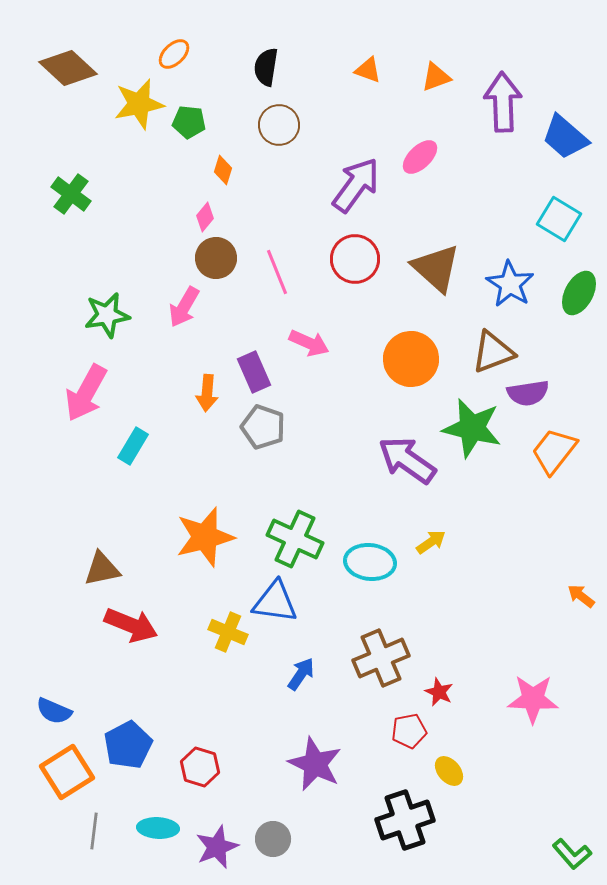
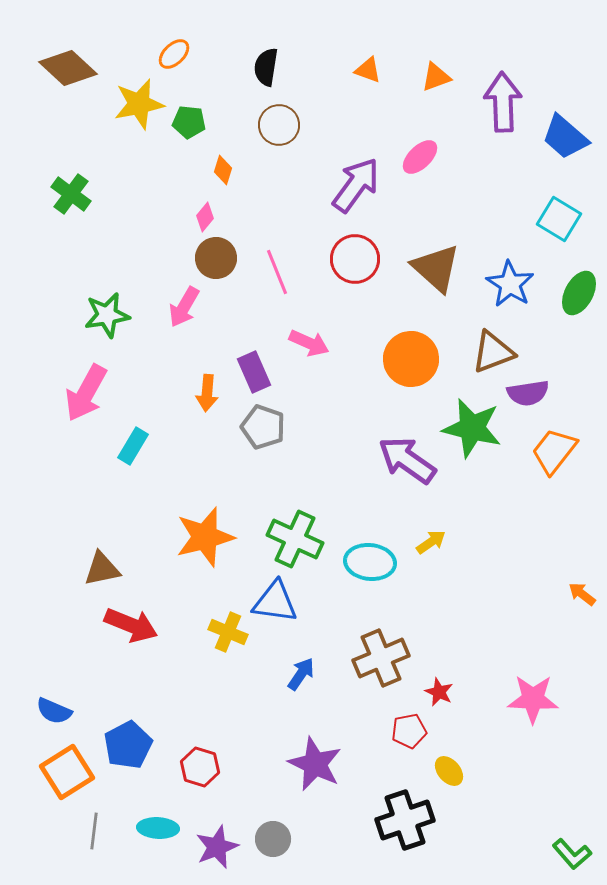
orange arrow at (581, 596): moved 1 px right, 2 px up
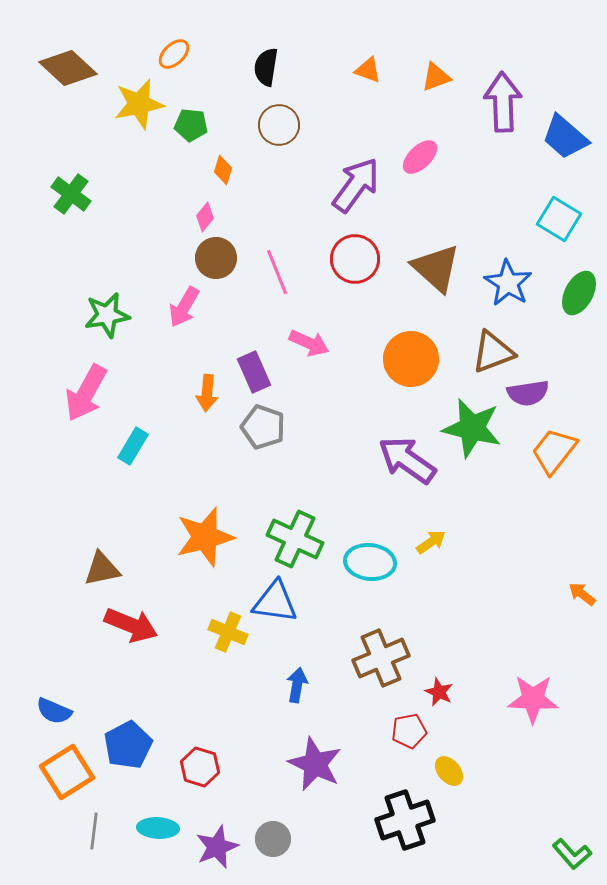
green pentagon at (189, 122): moved 2 px right, 3 px down
blue star at (510, 284): moved 2 px left, 1 px up
blue arrow at (301, 674): moved 4 px left, 11 px down; rotated 24 degrees counterclockwise
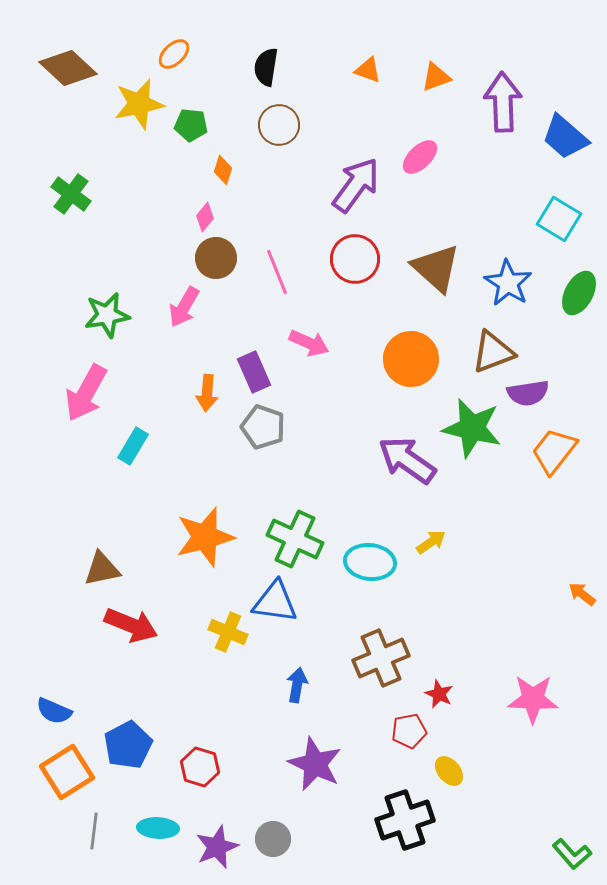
red star at (439, 692): moved 2 px down
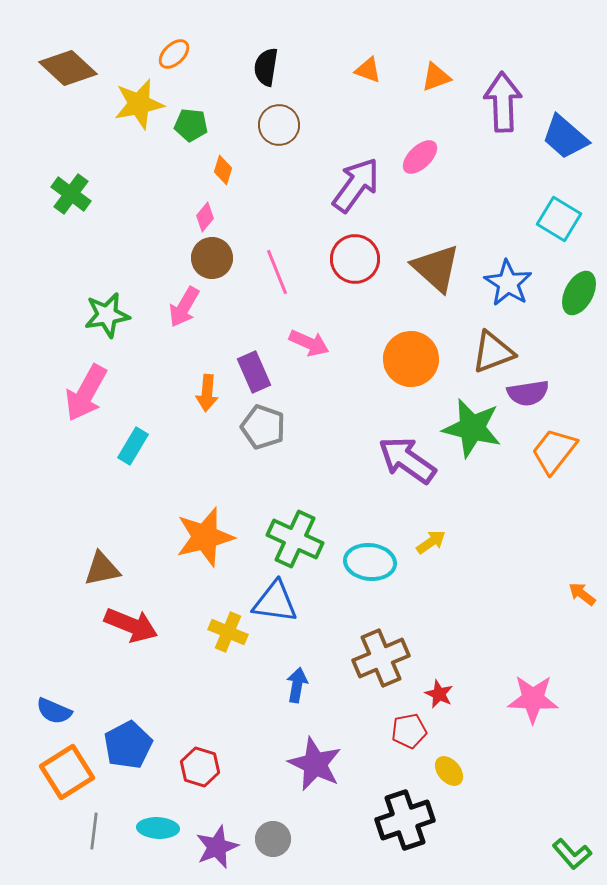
brown circle at (216, 258): moved 4 px left
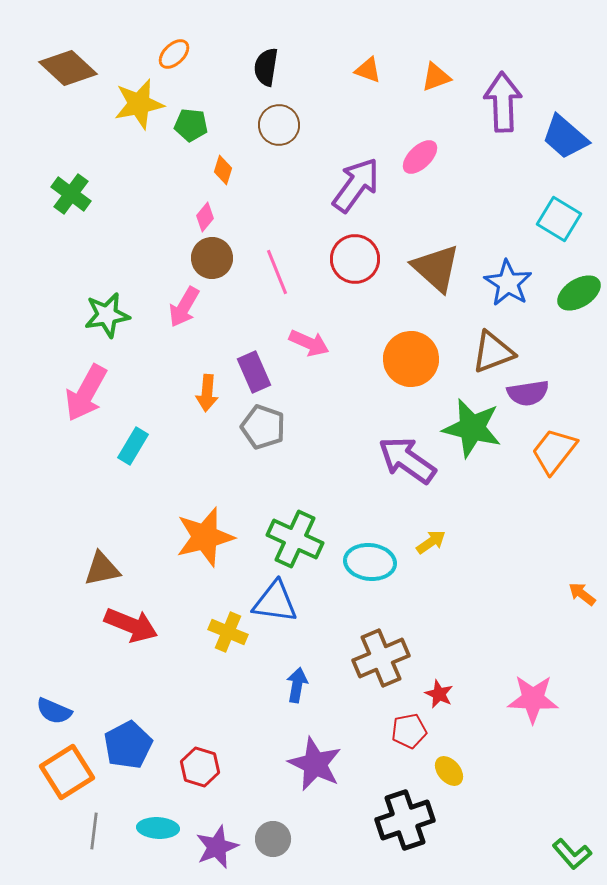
green ellipse at (579, 293): rotated 30 degrees clockwise
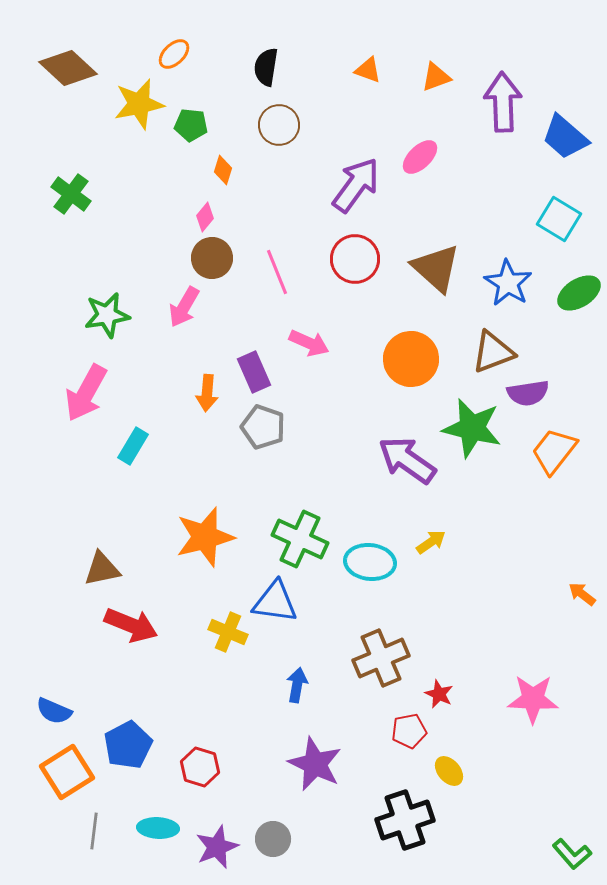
green cross at (295, 539): moved 5 px right
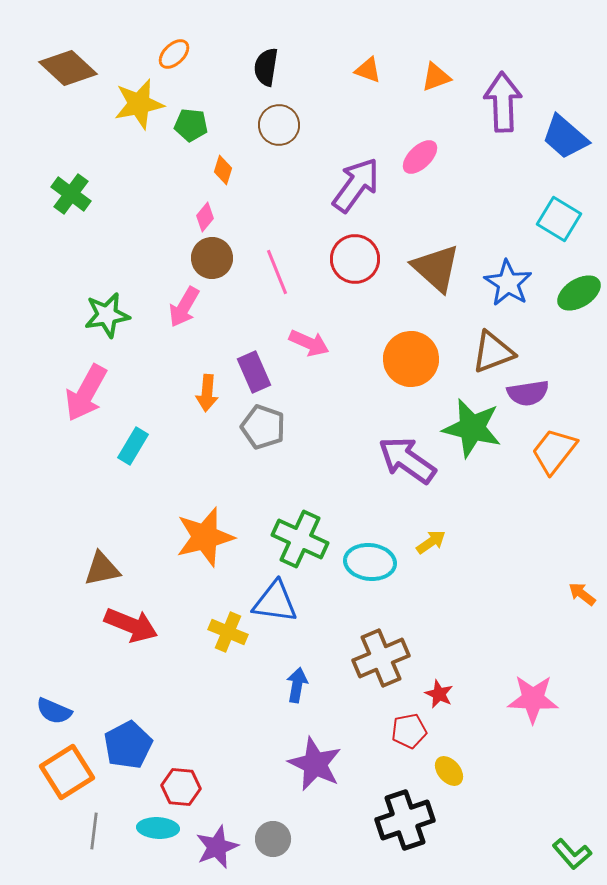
red hexagon at (200, 767): moved 19 px left, 20 px down; rotated 12 degrees counterclockwise
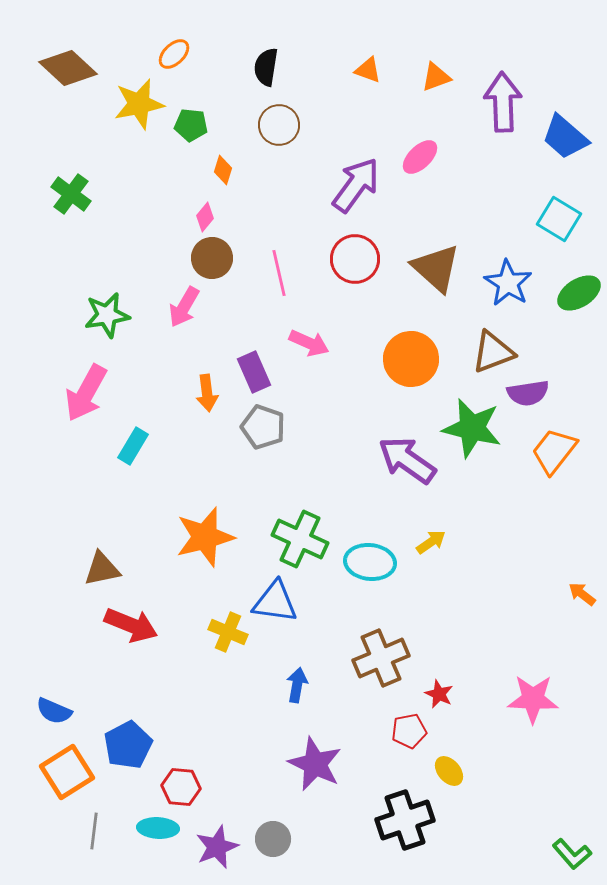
pink line at (277, 272): moved 2 px right, 1 px down; rotated 9 degrees clockwise
orange arrow at (207, 393): rotated 12 degrees counterclockwise
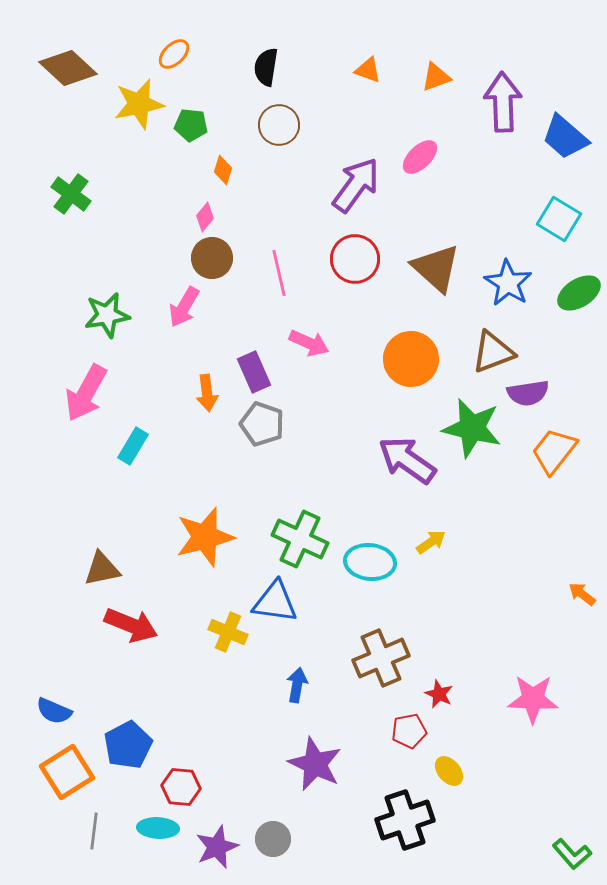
gray pentagon at (263, 427): moved 1 px left, 3 px up
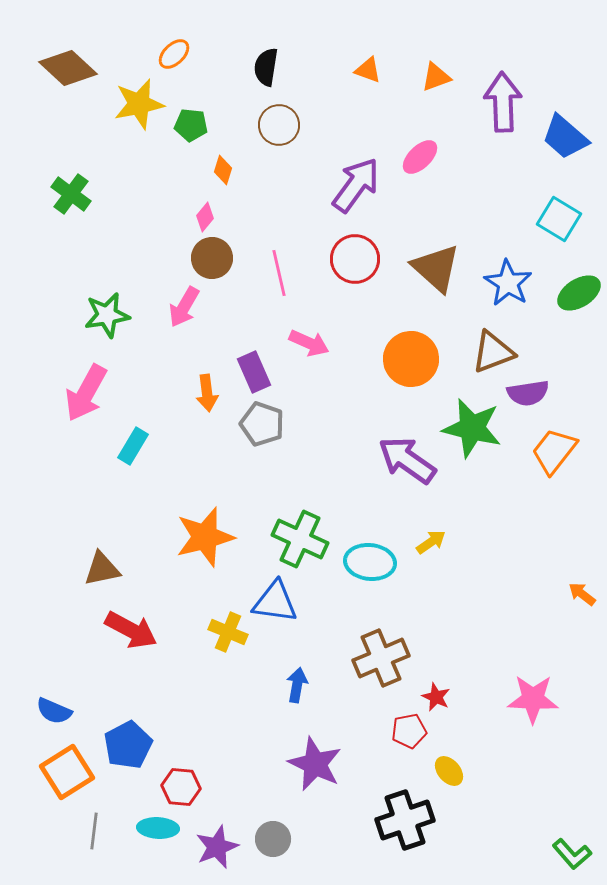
red arrow at (131, 625): moved 5 px down; rotated 6 degrees clockwise
red star at (439, 694): moved 3 px left, 3 px down
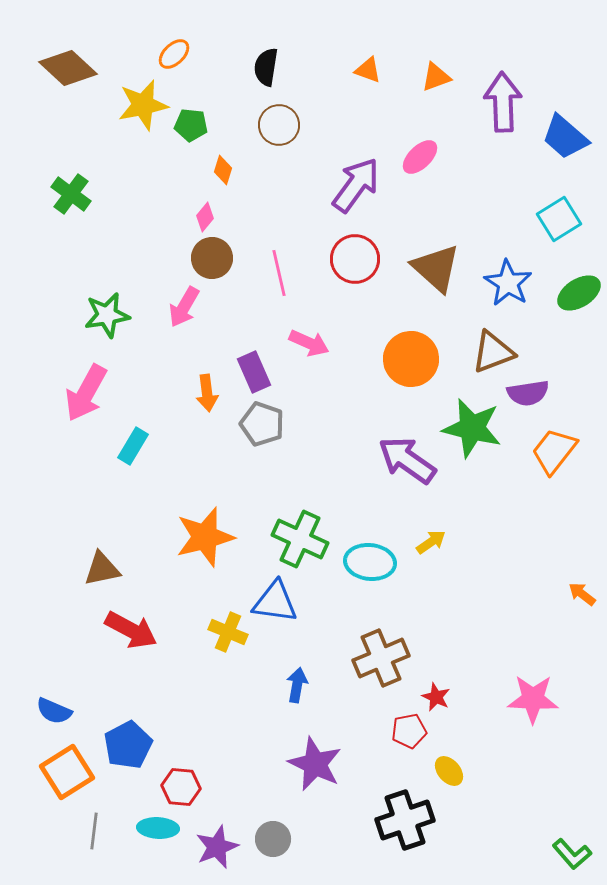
yellow star at (139, 104): moved 4 px right, 1 px down
cyan square at (559, 219): rotated 27 degrees clockwise
